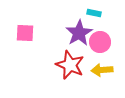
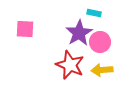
pink square: moved 4 px up
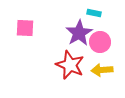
pink square: moved 1 px up
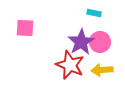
purple star: moved 2 px right, 9 px down
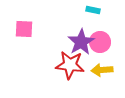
cyan rectangle: moved 1 px left, 3 px up
pink square: moved 1 px left, 1 px down
red star: rotated 16 degrees counterclockwise
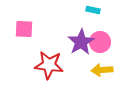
red star: moved 21 px left
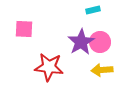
cyan rectangle: rotated 24 degrees counterclockwise
red star: moved 2 px down
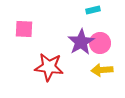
pink circle: moved 1 px down
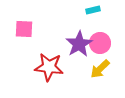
purple star: moved 2 px left, 2 px down
yellow arrow: moved 2 px left, 1 px up; rotated 40 degrees counterclockwise
